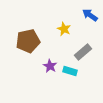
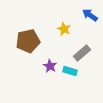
gray rectangle: moved 1 px left, 1 px down
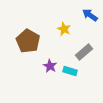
brown pentagon: rotated 30 degrees counterclockwise
gray rectangle: moved 2 px right, 1 px up
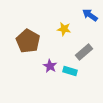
yellow star: rotated 16 degrees counterclockwise
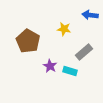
blue arrow: rotated 28 degrees counterclockwise
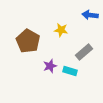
yellow star: moved 3 px left, 1 px down
purple star: rotated 24 degrees clockwise
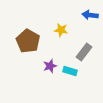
gray rectangle: rotated 12 degrees counterclockwise
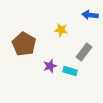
brown pentagon: moved 4 px left, 3 px down
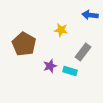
gray rectangle: moved 1 px left
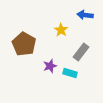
blue arrow: moved 5 px left
yellow star: rotated 24 degrees clockwise
gray rectangle: moved 2 px left
cyan rectangle: moved 2 px down
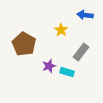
purple star: moved 1 px left
cyan rectangle: moved 3 px left, 1 px up
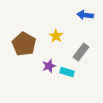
yellow star: moved 5 px left, 6 px down
